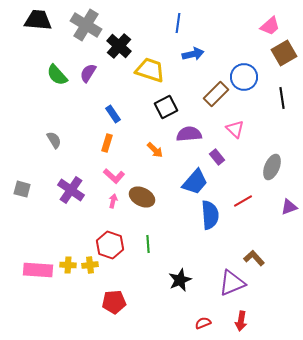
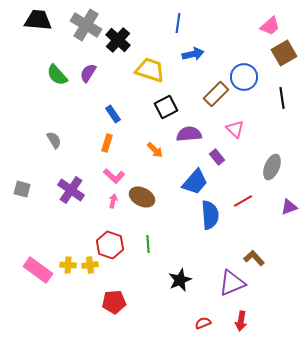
black cross at (119, 46): moved 1 px left, 6 px up
pink rectangle at (38, 270): rotated 32 degrees clockwise
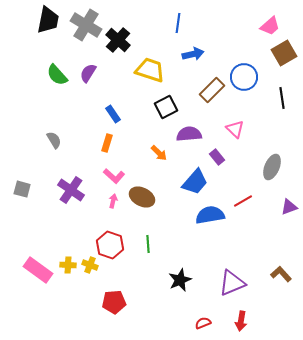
black trapezoid at (38, 20): moved 10 px right; rotated 96 degrees clockwise
brown rectangle at (216, 94): moved 4 px left, 4 px up
orange arrow at (155, 150): moved 4 px right, 3 px down
blue semicircle at (210, 215): rotated 96 degrees counterclockwise
brown L-shape at (254, 258): moved 27 px right, 16 px down
yellow cross at (90, 265): rotated 28 degrees clockwise
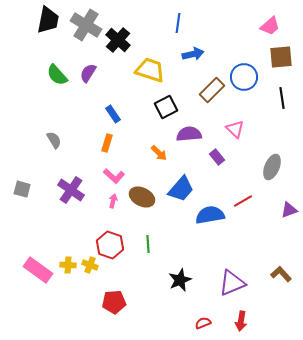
brown square at (284, 53): moved 3 px left, 4 px down; rotated 25 degrees clockwise
blue trapezoid at (195, 182): moved 14 px left, 7 px down
purple triangle at (289, 207): moved 3 px down
